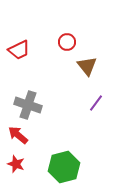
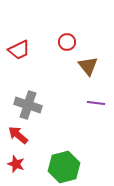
brown triangle: moved 1 px right
purple line: rotated 60 degrees clockwise
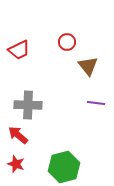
gray cross: rotated 16 degrees counterclockwise
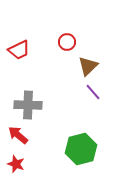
brown triangle: rotated 25 degrees clockwise
purple line: moved 3 px left, 11 px up; rotated 42 degrees clockwise
green hexagon: moved 17 px right, 18 px up
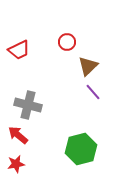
gray cross: rotated 12 degrees clockwise
red star: rotated 30 degrees counterclockwise
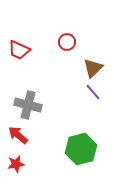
red trapezoid: rotated 50 degrees clockwise
brown triangle: moved 5 px right, 2 px down
